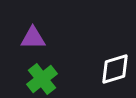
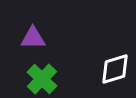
green cross: rotated 8 degrees counterclockwise
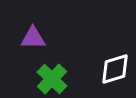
green cross: moved 10 px right
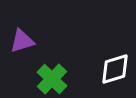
purple triangle: moved 11 px left, 3 px down; rotated 16 degrees counterclockwise
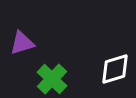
purple triangle: moved 2 px down
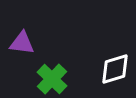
purple triangle: rotated 24 degrees clockwise
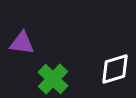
green cross: moved 1 px right
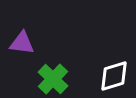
white diamond: moved 1 px left, 7 px down
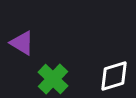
purple triangle: rotated 24 degrees clockwise
